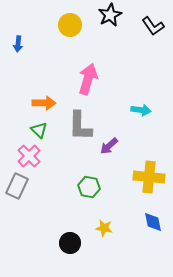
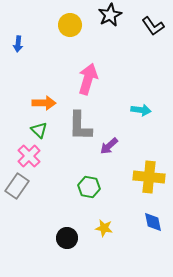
gray rectangle: rotated 10 degrees clockwise
black circle: moved 3 px left, 5 px up
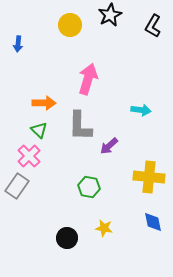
black L-shape: rotated 65 degrees clockwise
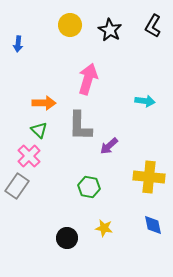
black star: moved 15 px down; rotated 15 degrees counterclockwise
cyan arrow: moved 4 px right, 9 px up
blue diamond: moved 3 px down
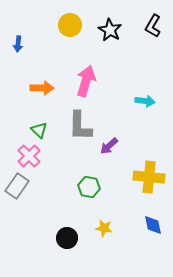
pink arrow: moved 2 px left, 2 px down
orange arrow: moved 2 px left, 15 px up
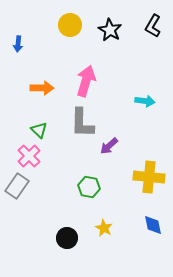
gray L-shape: moved 2 px right, 3 px up
yellow star: rotated 18 degrees clockwise
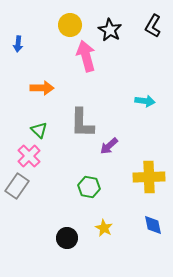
pink arrow: moved 25 px up; rotated 32 degrees counterclockwise
yellow cross: rotated 8 degrees counterclockwise
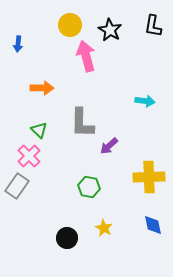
black L-shape: rotated 20 degrees counterclockwise
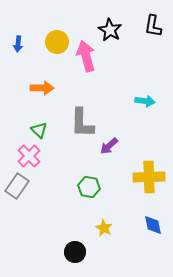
yellow circle: moved 13 px left, 17 px down
black circle: moved 8 px right, 14 px down
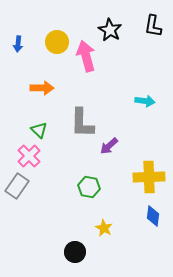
blue diamond: moved 9 px up; rotated 20 degrees clockwise
